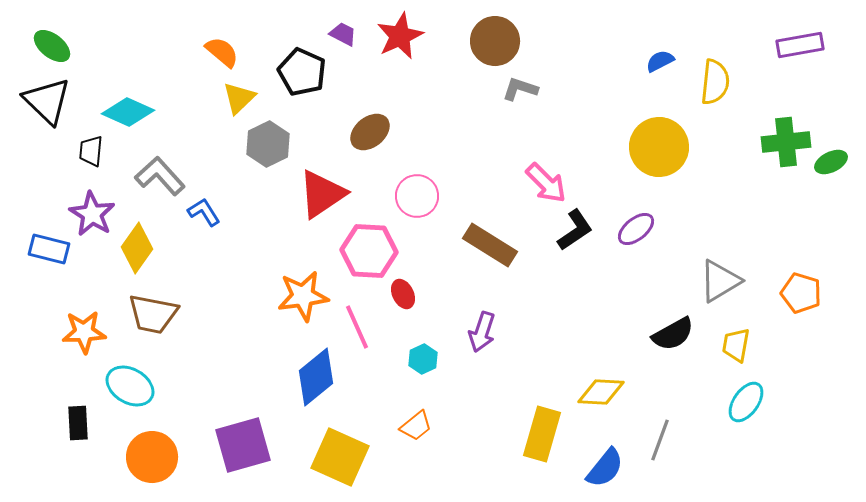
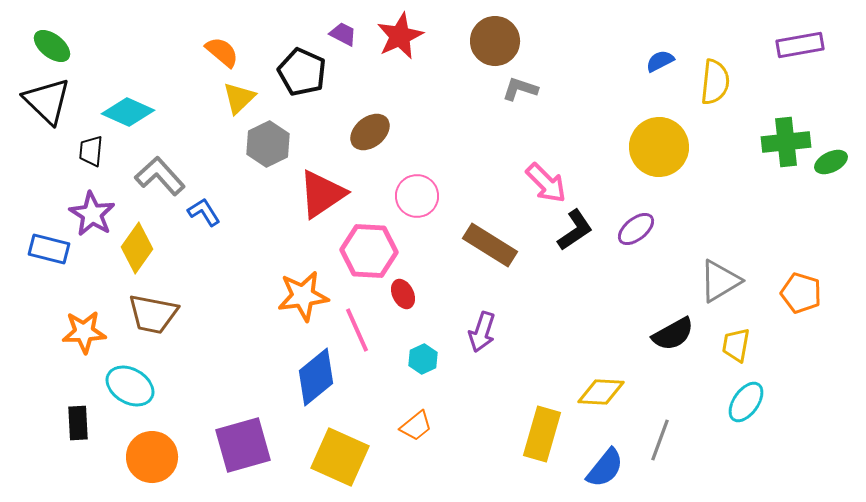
pink line at (357, 327): moved 3 px down
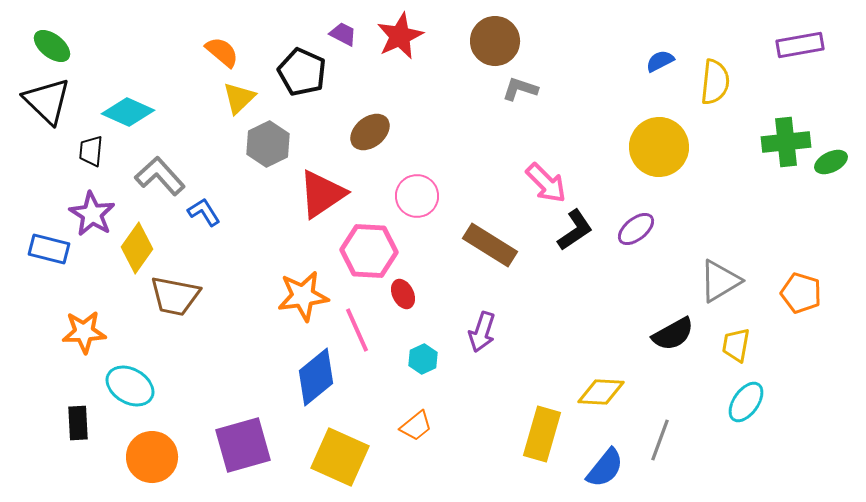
brown trapezoid at (153, 314): moved 22 px right, 18 px up
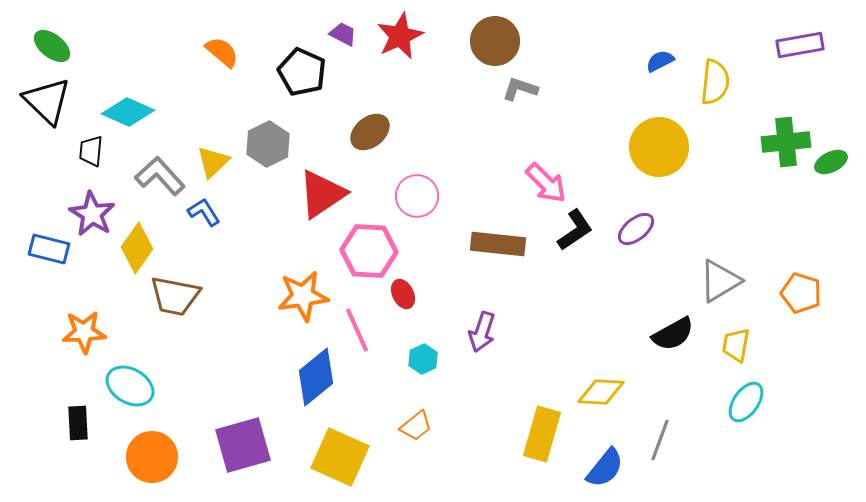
yellow triangle at (239, 98): moved 26 px left, 64 px down
brown rectangle at (490, 245): moved 8 px right, 1 px up; rotated 26 degrees counterclockwise
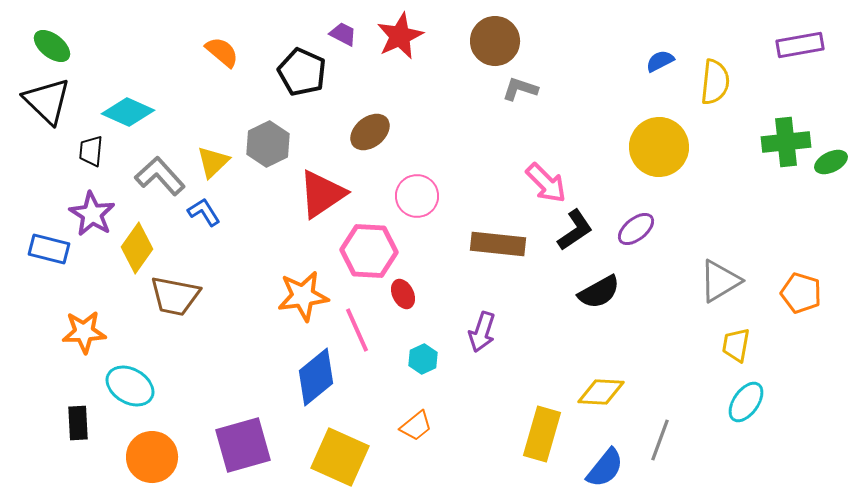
black semicircle at (673, 334): moved 74 px left, 42 px up
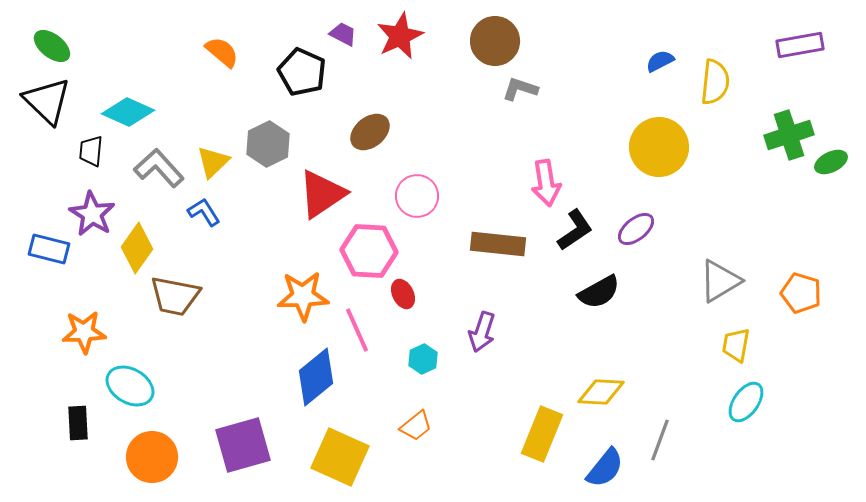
green cross at (786, 142): moved 3 px right, 7 px up; rotated 12 degrees counterclockwise
gray L-shape at (160, 176): moved 1 px left, 8 px up
pink arrow at (546, 183): rotated 36 degrees clockwise
orange star at (303, 296): rotated 6 degrees clockwise
yellow rectangle at (542, 434): rotated 6 degrees clockwise
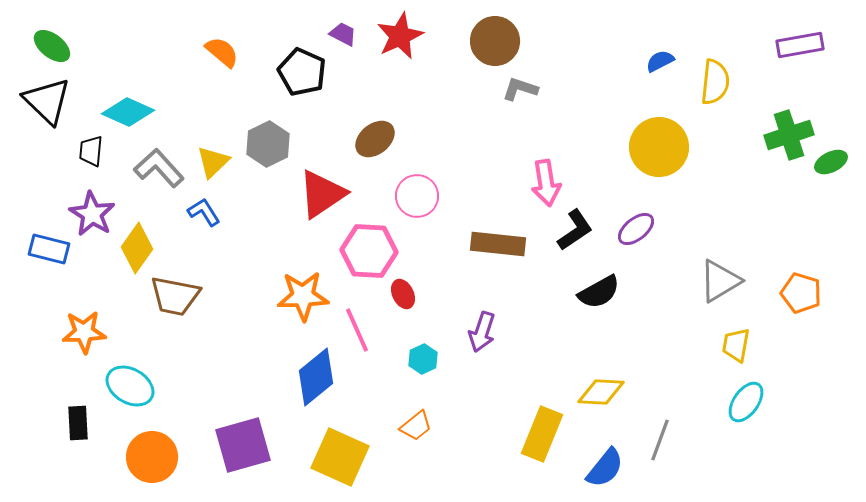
brown ellipse at (370, 132): moved 5 px right, 7 px down
